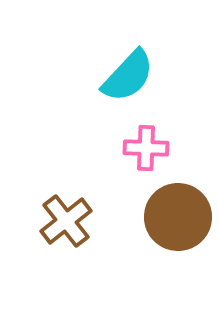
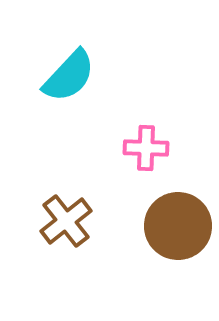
cyan semicircle: moved 59 px left
brown circle: moved 9 px down
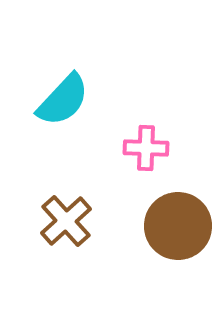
cyan semicircle: moved 6 px left, 24 px down
brown cross: rotated 4 degrees counterclockwise
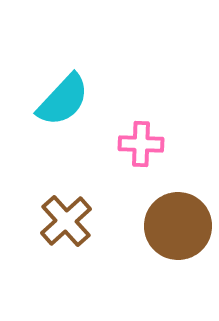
pink cross: moved 5 px left, 4 px up
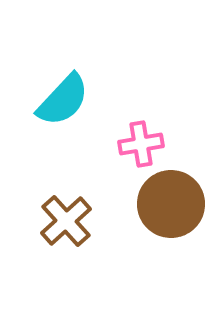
pink cross: rotated 12 degrees counterclockwise
brown circle: moved 7 px left, 22 px up
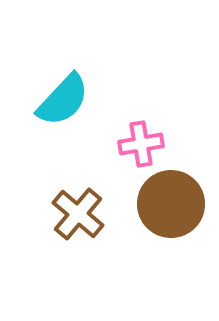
brown cross: moved 12 px right, 7 px up; rotated 8 degrees counterclockwise
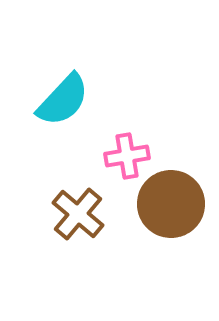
pink cross: moved 14 px left, 12 px down
